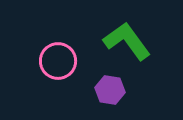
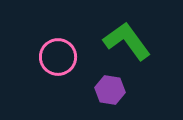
pink circle: moved 4 px up
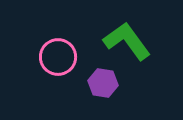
purple hexagon: moved 7 px left, 7 px up
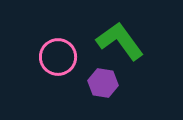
green L-shape: moved 7 px left
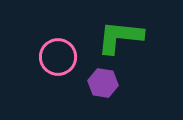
green L-shape: moved 4 px up; rotated 48 degrees counterclockwise
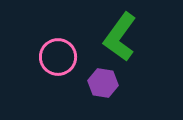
green L-shape: rotated 60 degrees counterclockwise
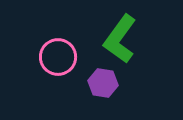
green L-shape: moved 2 px down
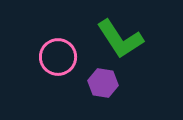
green L-shape: rotated 69 degrees counterclockwise
